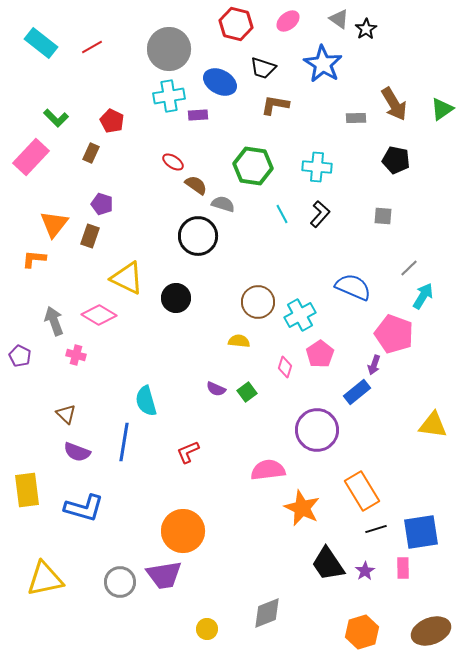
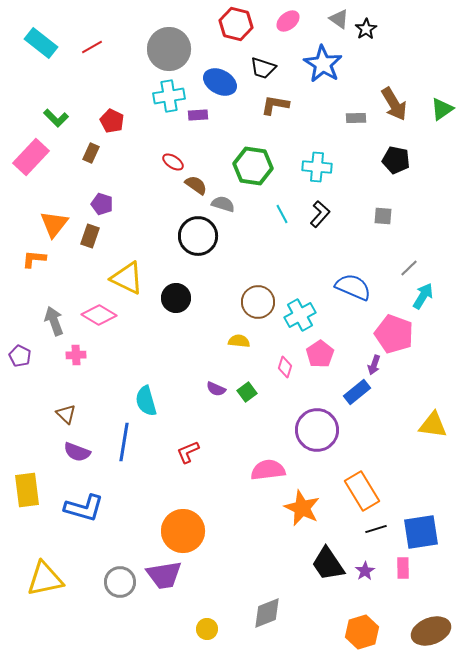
pink cross at (76, 355): rotated 18 degrees counterclockwise
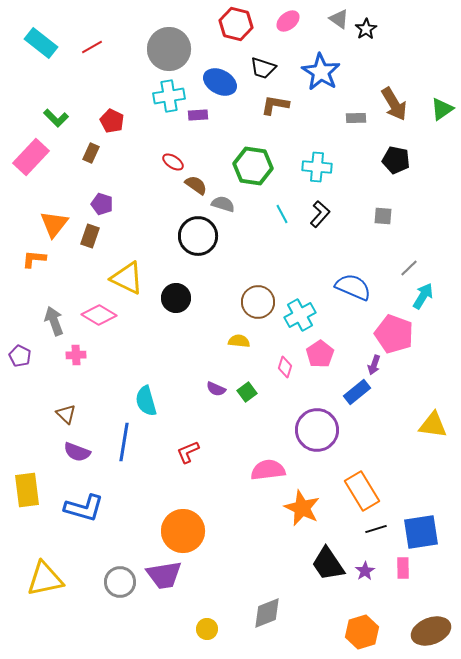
blue star at (323, 64): moved 2 px left, 8 px down
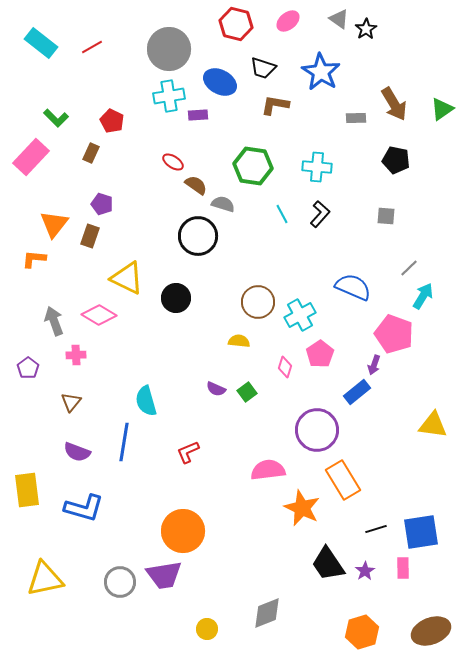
gray square at (383, 216): moved 3 px right
purple pentagon at (20, 356): moved 8 px right, 12 px down; rotated 10 degrees clockwise
brown triangle at (66, 414): moved 5 px right, 12 px up; rotated 25 degrees clockwise
orange rectangle at (362, 491): moved 19 px left, 11 px up
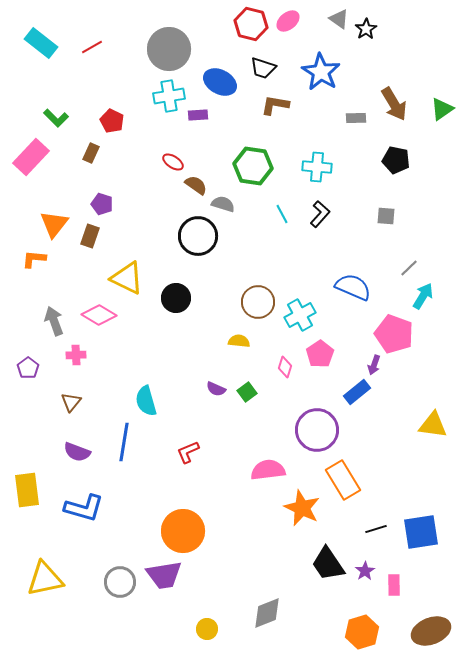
red hexagon at (236, 24): moved 15 px right
pink rectangle at (403, 568): moved 9 px left, 17 px down
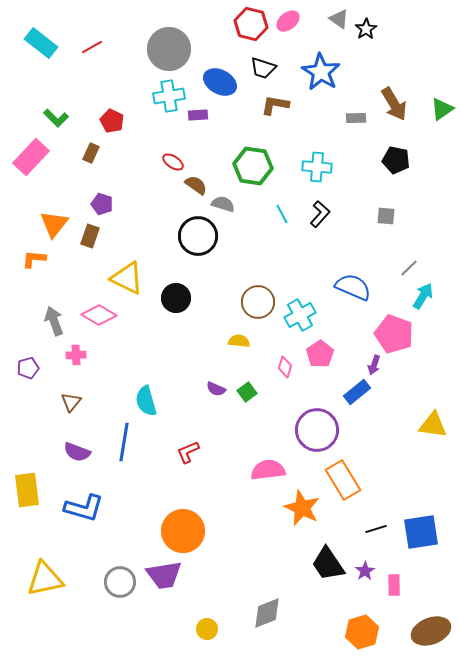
purple pentagon at (28, 368): rotated 20 degrees clockwise
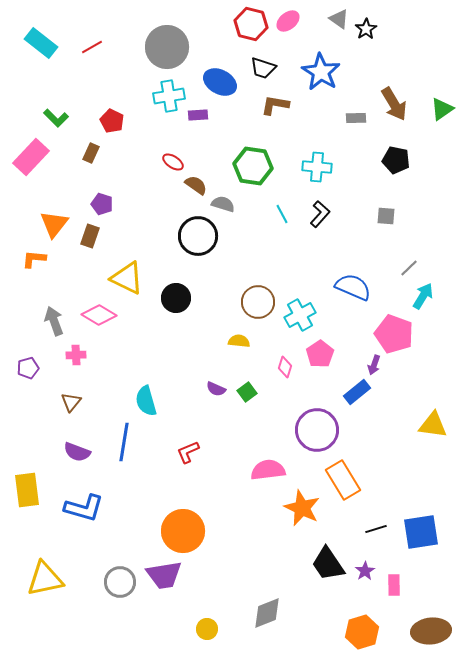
gray circle at (169, 49): moved 2 px left, 2 px up
brown ellipse at (431, 631): rotated 15 degrees clockwise
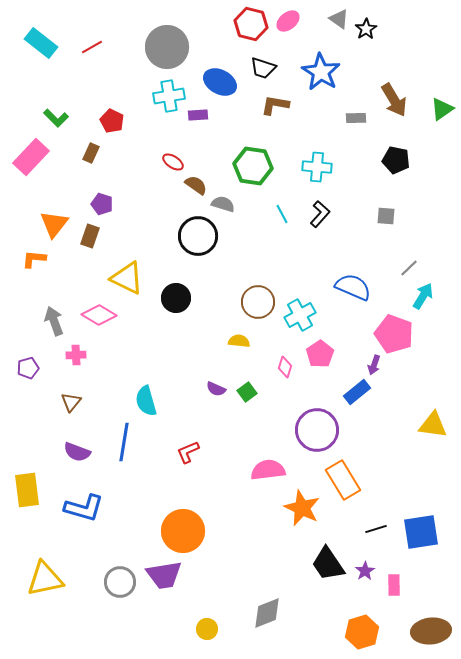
brown arrow at (394, 104): moved 4 px up
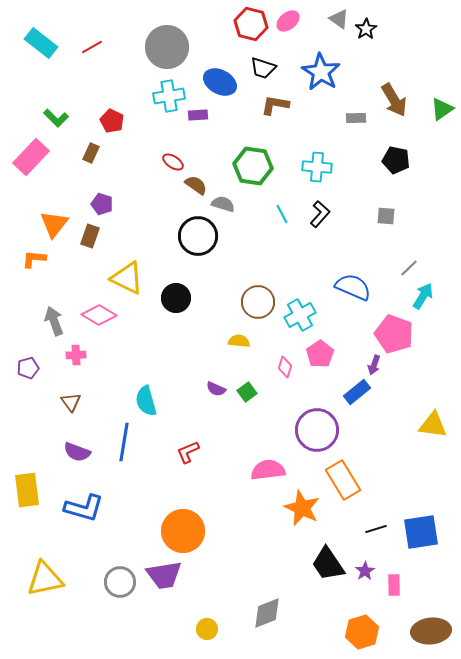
brown triangle at (71, 402): rotated 15 degrees counterclockwise
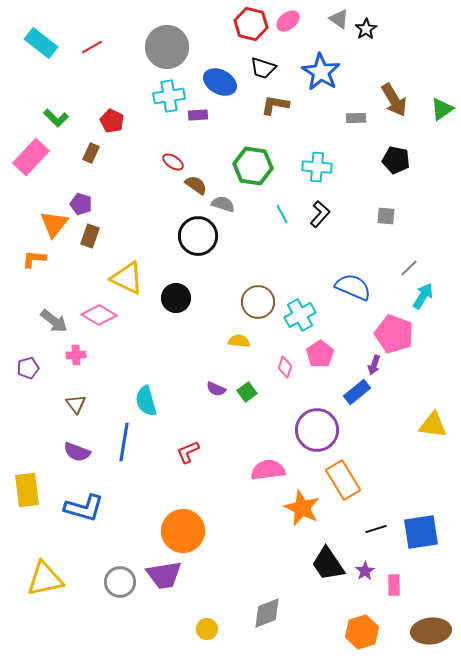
purple pentagon at (102, 204): moved 21 px left
gray arrow at (54, 321): rotated 148 degrees clockwise
brown triangle at (71, 402): moved 5 px right, 2 px down
